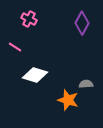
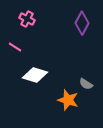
pink cross: moved 2 px left
gray semicircle: rotated 144 degrees counterclockwise
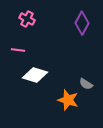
pink line: moved 3 px right, 3 px down; rotated 24 degrees counterclockwise
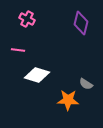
purple diamond: moved 1 px left; rotated 15 degrees counterclockwise
white diamond: moved 2 px right
orange star: rotated 15 degrees counterclockwise
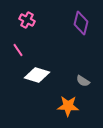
pink cross: moved 1 px down
pink line: rotated 48 degrees clockwise
gray semicircle: moved 3 px left, 3 px up
orange star: moved 6 px down
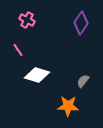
purple diamond: rotated 20 degrees clockwise
gray semicircle: rotated 96 degrees clockwise
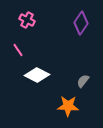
white diamond: rotated 10 degrees clockwise
